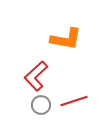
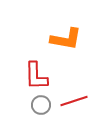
red L-shape: rotated 48 degrees counterclockwise
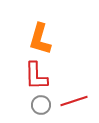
orange L-shape: moved 26 px left; rotated 96 degrees clockwise
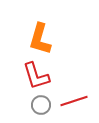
red L-shape: rotated 16 degrees counterclockwise
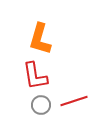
red L-shape: moved 1 px left; rotated 8 degrees clockwise
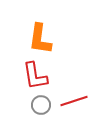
orange L-shape: rotated 8 degrees counterclockwise
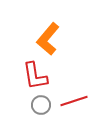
orange L-shape: moved 8 px right; rotated 32 degrees clockwise
